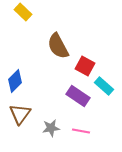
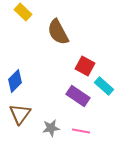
brown semicircle: moved 14 px up
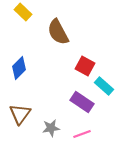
blue diamond: moved 4 px right, 13 px up
purple rectangle: moved 4 px right, 6 px down
pink line: moved 1 px right, 3 px down; rotated 30 degrees counterclockwise
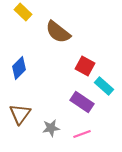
brown semicircle: rotated 24 degrees counterclockwise
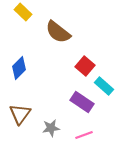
red square: rotated 12 degrees clockwise
pink line: moved 2 px right, 1 px down
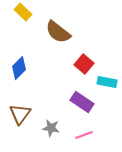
red square: moved 1 px left, 2 px up
cyan rectangle: moved 3 px right, 4 px up; rotated 30 degrees counterclockwise
gray star: rotated 18 degrees clockwise
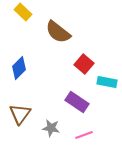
purple rectangle: moved 5 px left
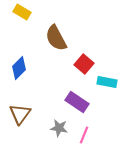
yellow rectangle: moved 1 px left; rotated 12 degrees counterclockwise
brown semicircle: moved 2 px left, 6 px down; rotated 24 degrees clockwise
gray star: moved 8 px right
pink line: rotated 48 degrees counterclockwise
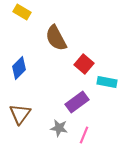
purple rectangle: rotated 70 degrees counterclockwise
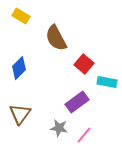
yellow rectangle: moved 1 px left, 4 px down
pink line: rotated 18 degrees clockwise
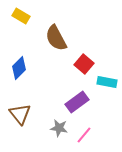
brown triangle: rotated 15 degrees counterclockwise
